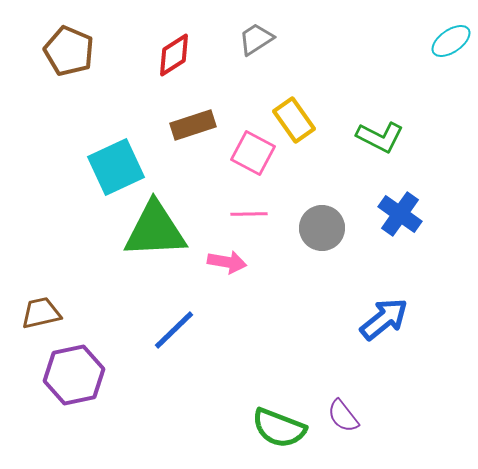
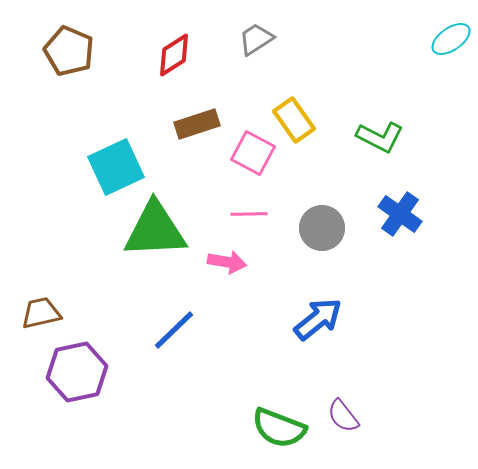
cyan ellipse: moved 2 px up
brown rectangle: moved 4 px right, 1 px up
blue arrow: moved 66 px left
purple hexagon: moved 3 px right, 3 px up
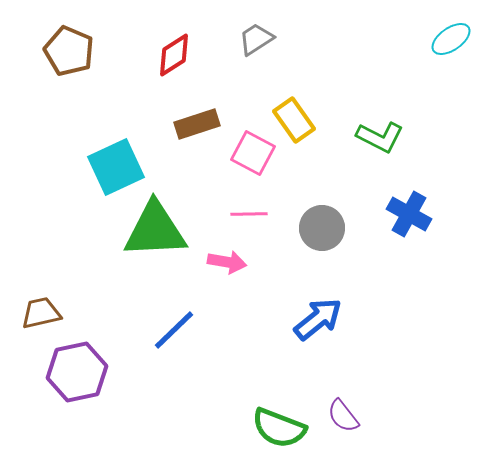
blue cross: moved 9 px right; rotated 6 degrees counterclockwise
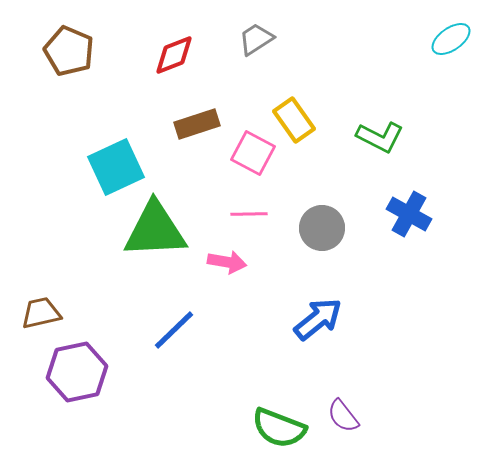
red diamond: rotated 12 degrees clockwise
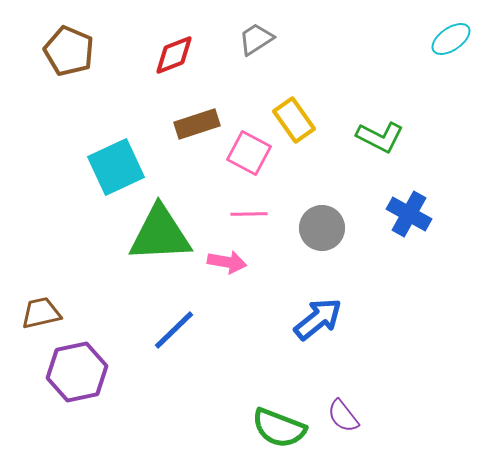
pink square: moved 4 px left
green triangle: moved 5 px right, 4 px down
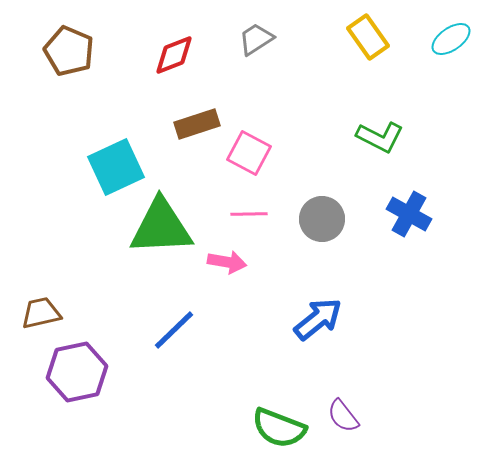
yellow rectangle: moved 74 px right, 83 px up
gray circle: moved 9 px up
green triangle: moved 1 px right, 7 px up
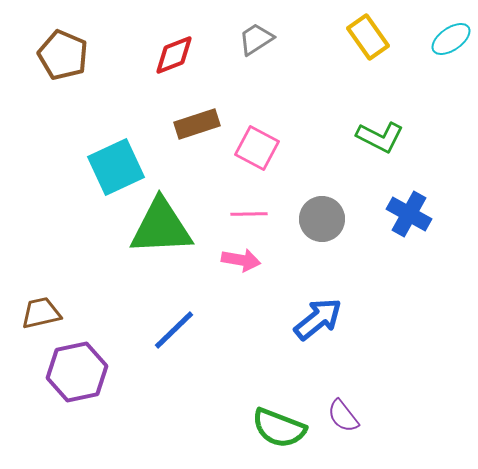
brown pentagon: moved 6 px left, 4 px down
pink square: moved 8 px right, 5 px up
pink arrow: moved 14 px right, 2 px up
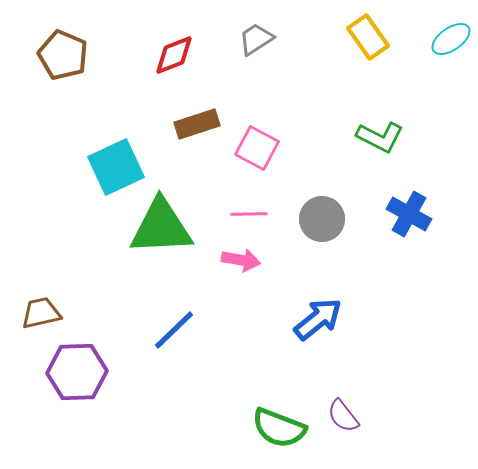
purple hexagon: rotated 10 degrees clockwise
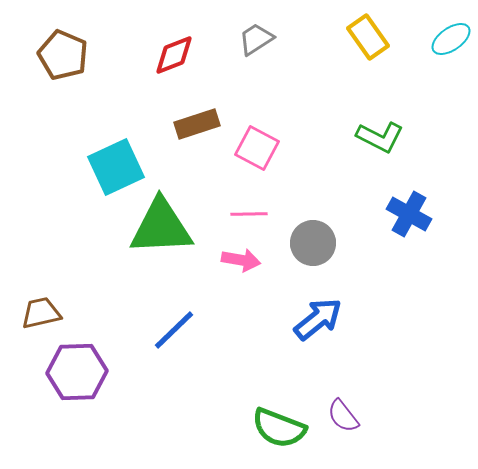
gray circle: moved 9 px left, 24 px down
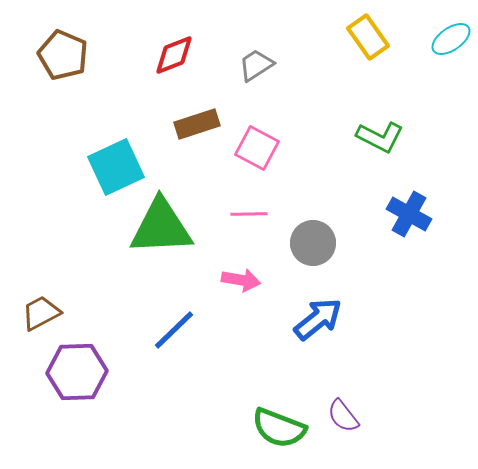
gray trapezoid: moved 26 px down
pink arrow: moved 20 px down
brown trapezoid: rotated 15 degrees counterclockwise
